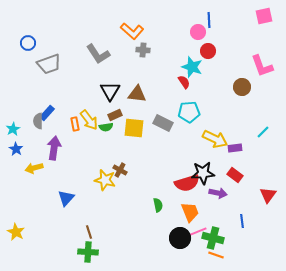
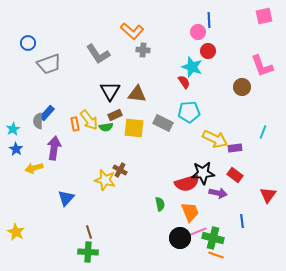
cyan line at (263, 132): rotated 24 degrees counterclockwise
green semicircle at (158, 205): moved 2 px right, 1 px up
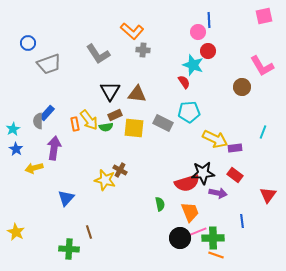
pink L-shape at (262, 66): rotated 10 degrees counterclockwise
cyan star at (192, 67): moved 1 px right, 2 px up
green cross at (213, 238): rotated 15 degrees counterclockwise
green cross at (88, 252): moved 19 px left, 3 px up
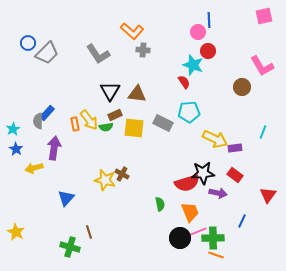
gray trapezoid at (49, 64): moved 2 px left, 11 px up; rotated 25 degrees counterclockwise
brown cross at (120, 170): moved 2 px right, 4 px down
blue line at (242, 221): rotated 32 degrees clockwise
green cross at (69, 249): moved 1 px right, 2 px up; rotated 12 degrees clockwise
